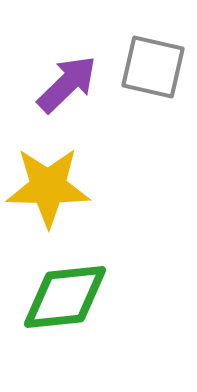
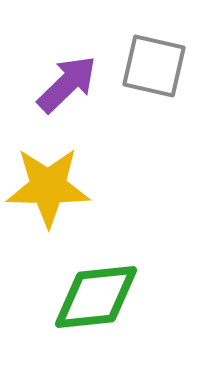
gray square: moved 1 px right, 1 px up
green diamond: moved 31 px right
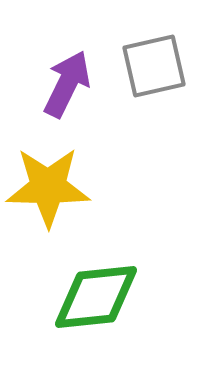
gray square: rotated 26 degrees counterclockwise
purple arrow: rotated 20 degrees counterclockwise
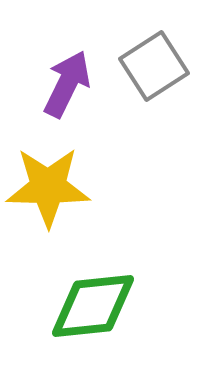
gray square: rotated 20 degrees counterclockwise
green diamond: moved 3 px left, 9 px down
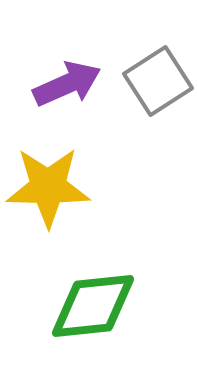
gray square: moved 4 px right, 15 px down
purple arrow: rotated 40 degrees clockwise
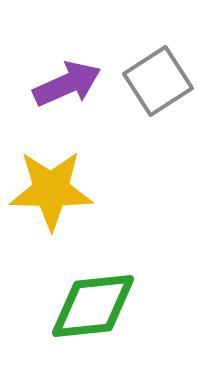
yellow star: moved 3 px right, 3 px down
